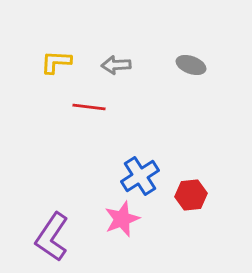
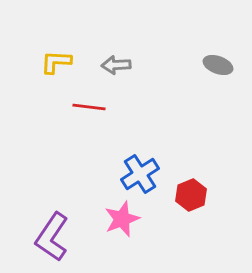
gray ellipse: moved 27 px right
blue cross: moved 2 px up
red hexagon: rotated 16 degrees counterclockwise
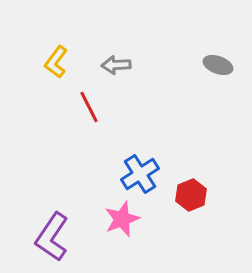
yellow L-shape: rotated 56 degrees counterclockwise
red line: rotated 56 degrees clockwise
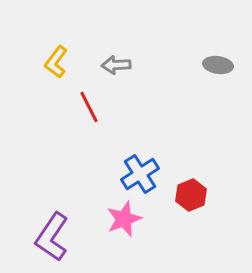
gray ellipse: rotated 12 degrees counterclockwise
pink star: moved 2 px right
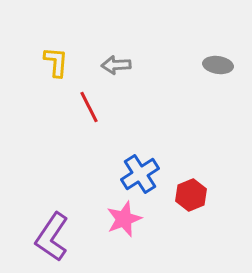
yellow L-shape: rotated 148 degrees clockwise
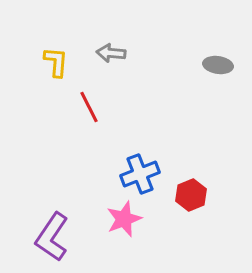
gray arrow: moved 5 px left, 12 px up; rotated 8 degrees clockwise
blue cross: rotated 12 degrees clockwise
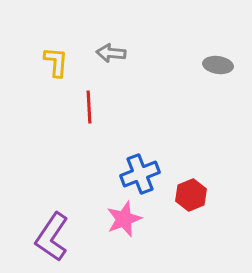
red line: rotated 24 degrees clockwise
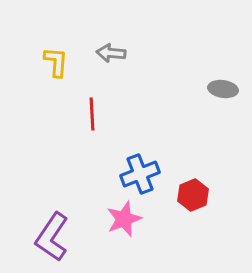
gray ellipse: moved 5 px right, 24 px down
red line: moved 3 px right, 7 px down
red hexagon: moved 2 px right
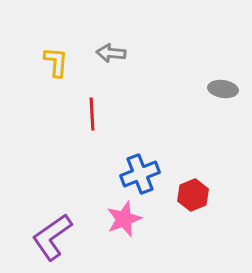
purple L-shape: rotated 21 degrees clockwise
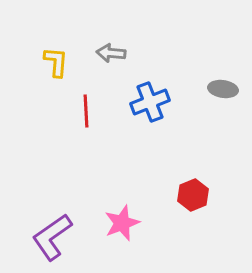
red line: moved 6 px left, 3 px up
blue cross: moved 10 px right, 72 px up
pink star: moved 2 px left, 4 px down
